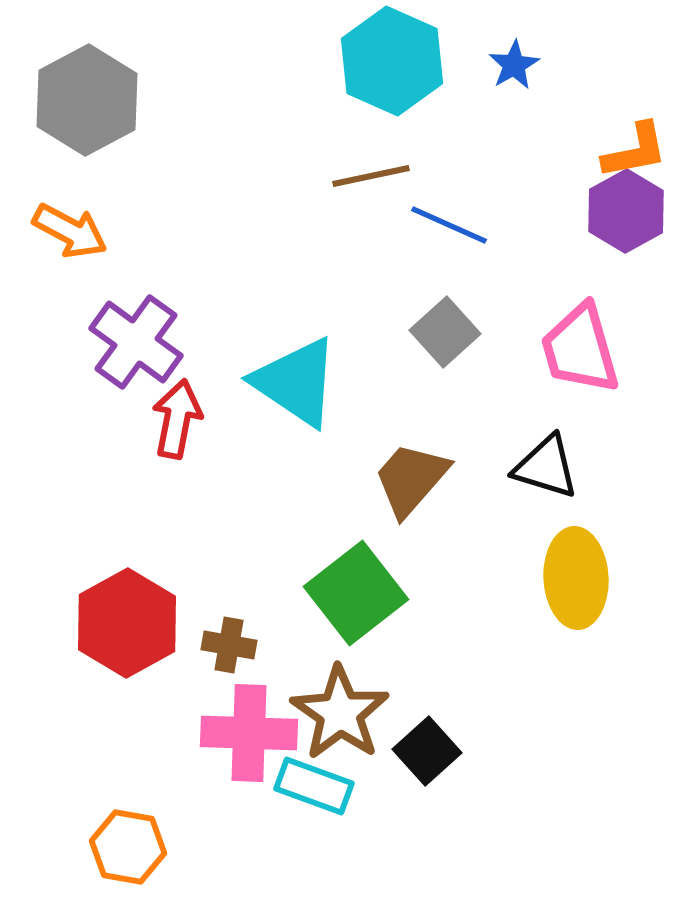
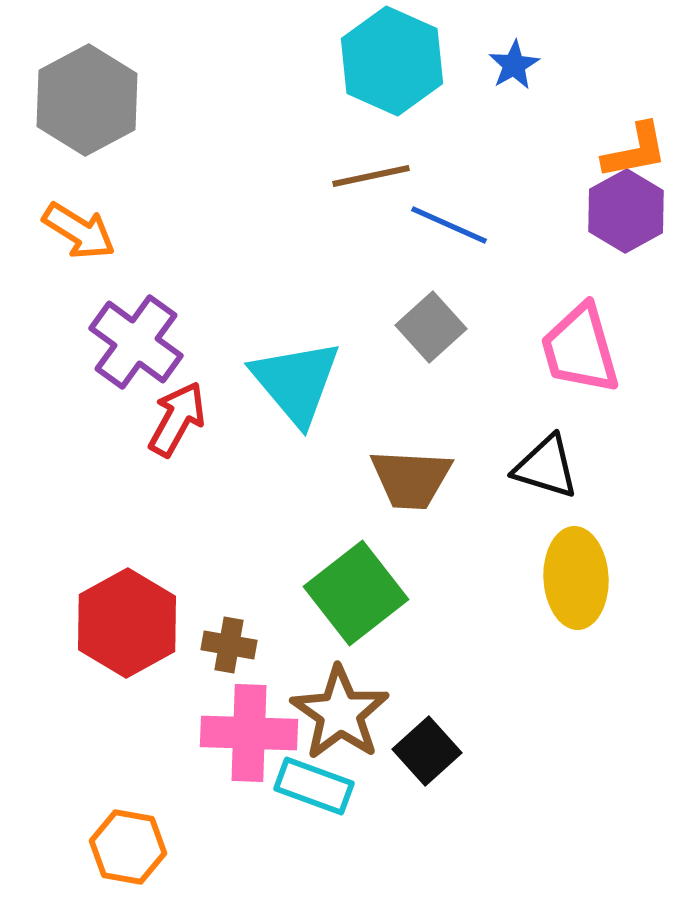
orange arrow: moved 9 px right; rotated 4 degrees clockwise
gray square: moved 14 px left, 5 px up
cyan triangle: rotated 16 degrees clockwise
red arrow: rotated 18 degrees clockwise
brown trapezoid: rotated 128 degrees counterclockwise
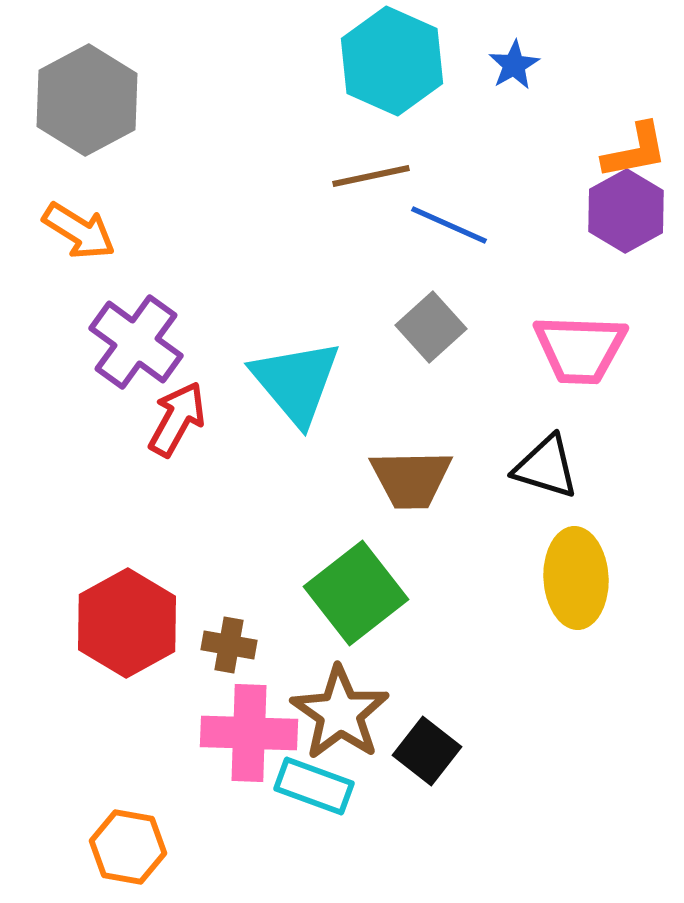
pink trapezoid: rotated 72 degrees counterclockwise
brown trapezoid: rotated 4 degrees counterclockwise
black square: rotated 10 degrees counterclockwise
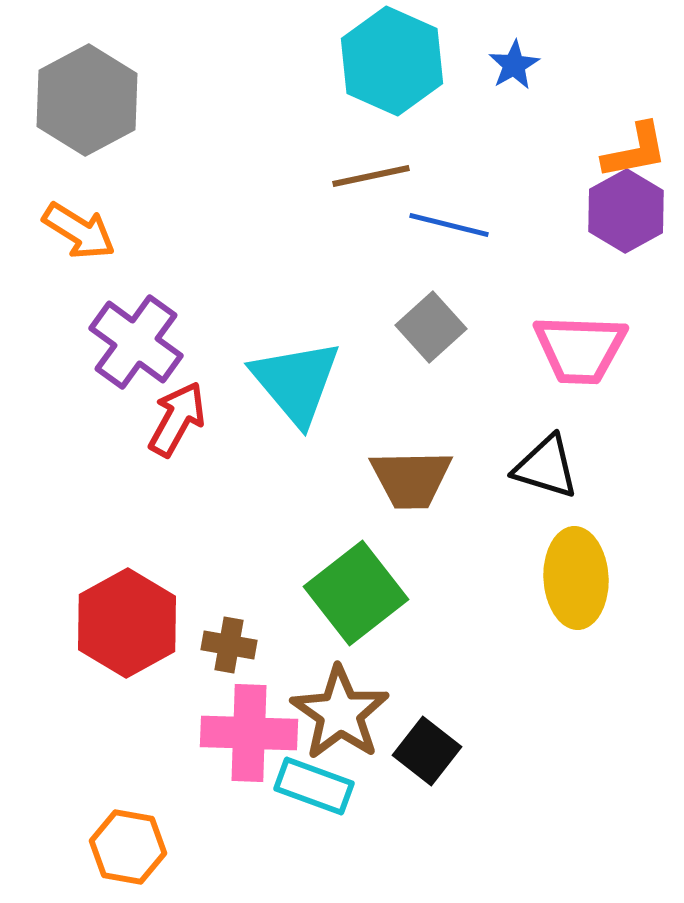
blue line: rotated 10 degrees counterclockwise
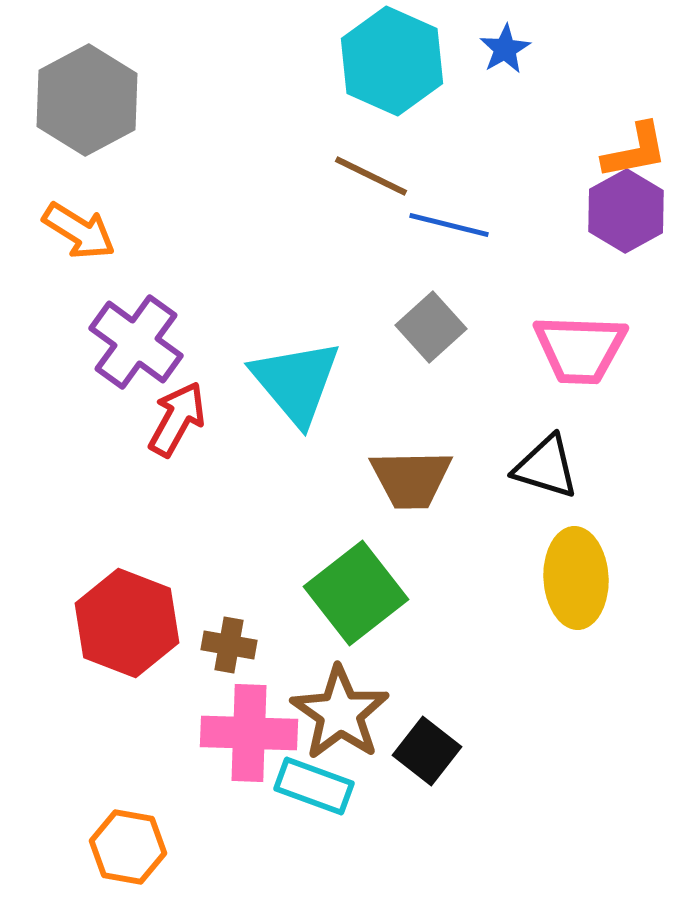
blue star: moved 9 px left, 16 px up
brown line: rotated 38 degrees clockwise
red hexagon: rotated 10 degrees counterclockwise
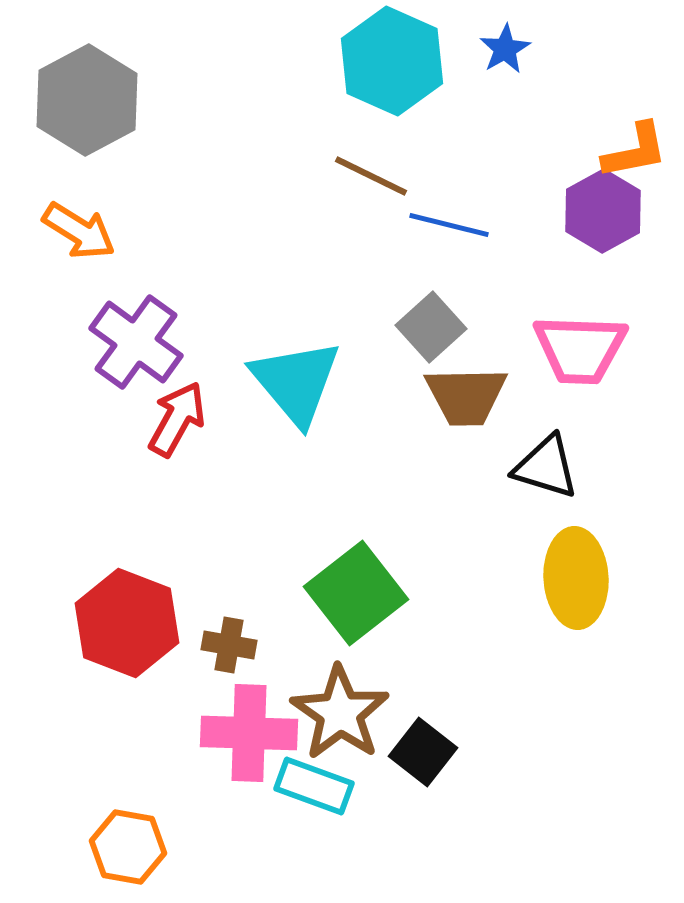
purple hexagon: moved 23 px left
brown trapezoid: moved 55 px right, 83 px up
black square: moved 4 px left, 1 px down
